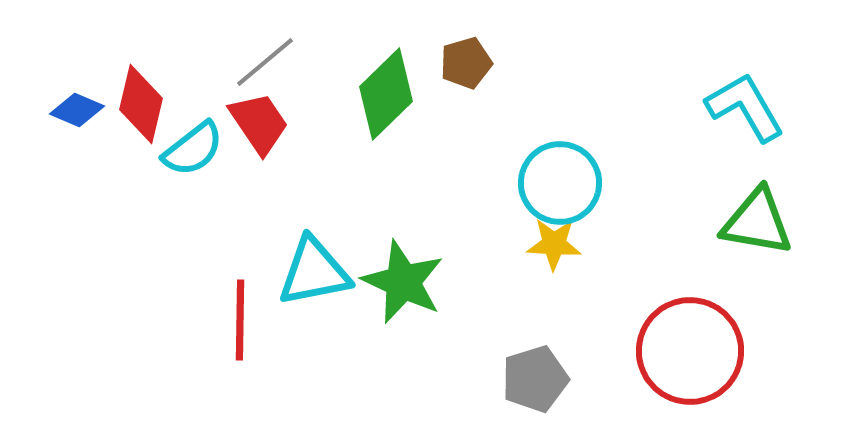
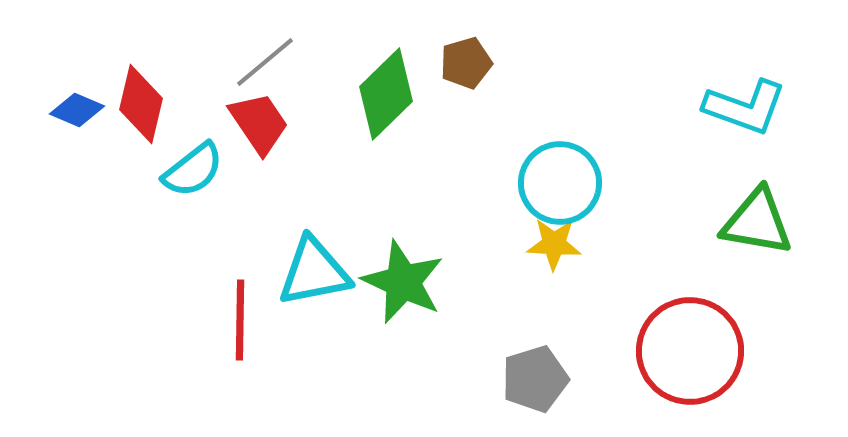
cyan L-shape: rotated 140 degrees clockwise
cyan semicircle: moved 21 px down
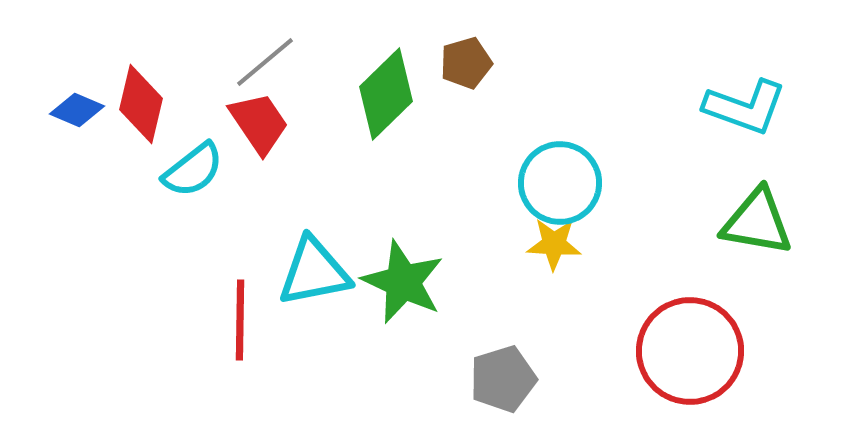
gray pentagon: moved 32 px left
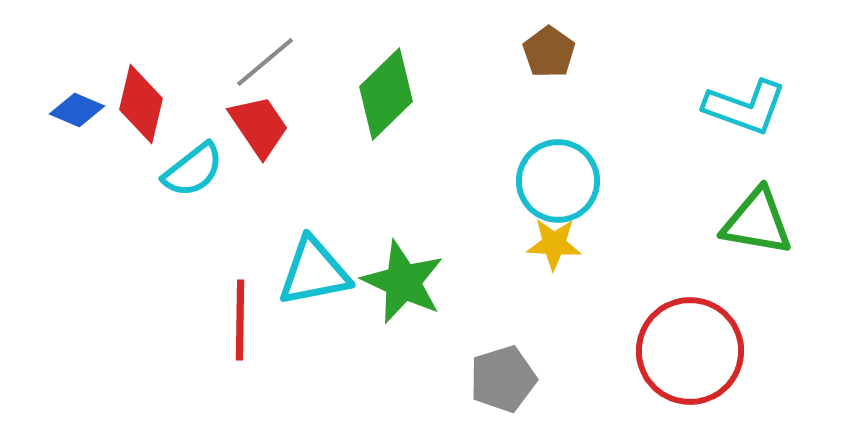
brown pentagon: moved 83 px right, 11 px up; rotated 21 degrees counterclockwise
red trapezoid: moved 3 px down
cyan circle: moved 2 px left, 2 px up
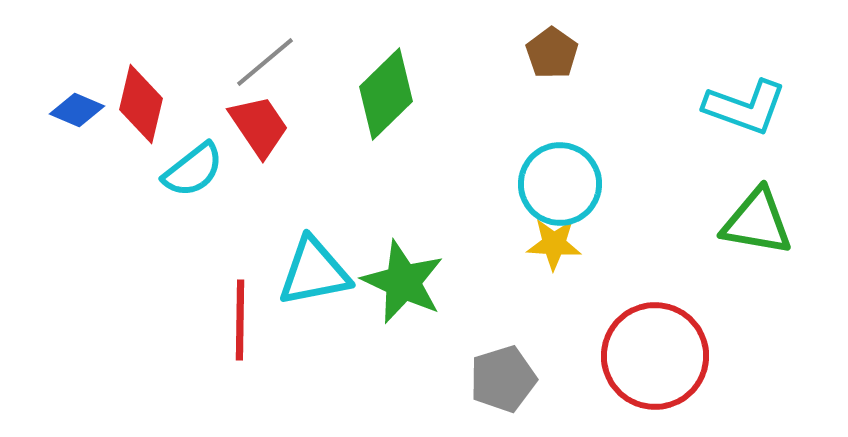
brown pentagon: moved 3 px right, 1 px down
cyan circle: moved 2 px right, 3 px down
red circle: moved 35 px left, 5 px down
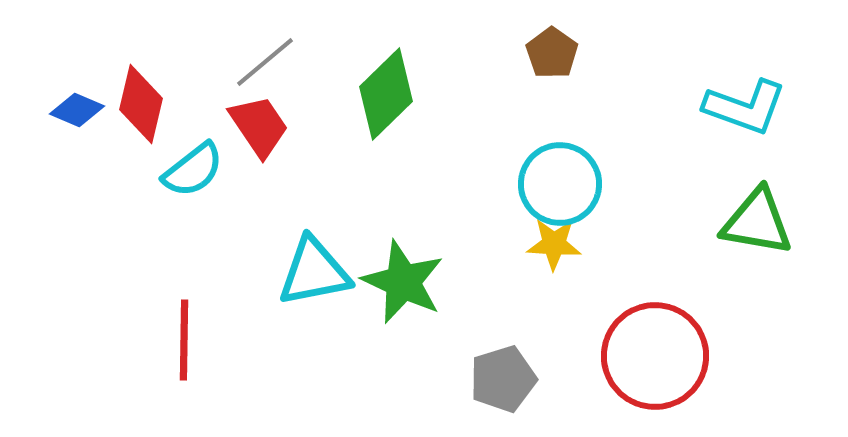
red line: moved 56 px left, 20 px down
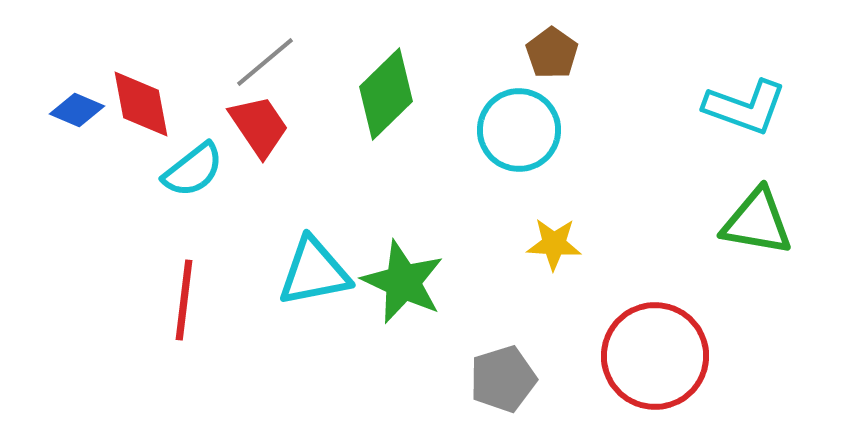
red diamond: rotated 24 degrees counterclockwise
cyan circle: moved 41 px left, 54 px up
red line: moved 40 px up; rotated 6 degrees clockwise
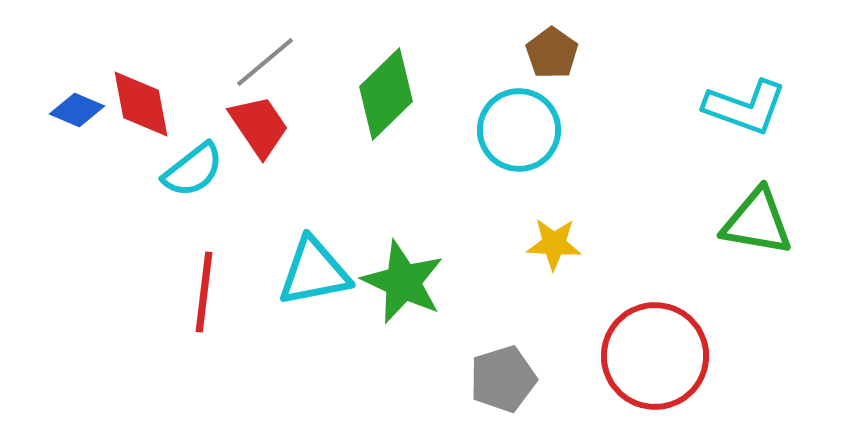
red line: moved 20 px right, 8 px up
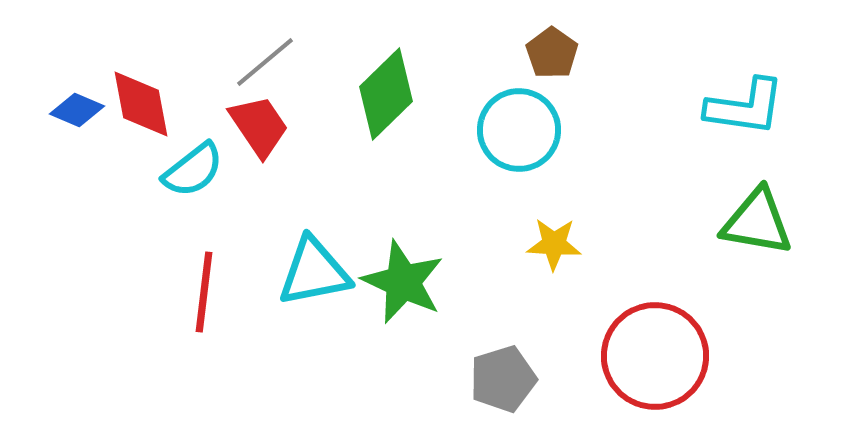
cyan L-shape: rotated 12 degrees counterclockwise
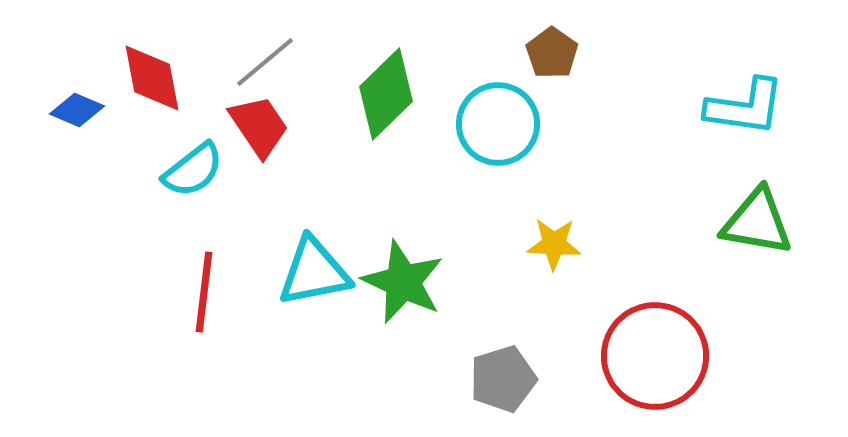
red diamond: moved 11 px right, 26 px up
cyan circle: moved 21 px left, 6 px up
